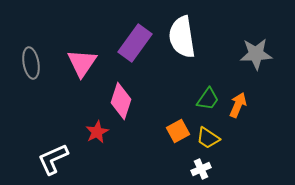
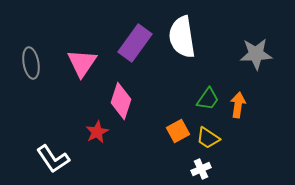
orange arrow: rotated 15 degrees counterclockwise
white L-shape: rotated 100 degrees counterclockwise
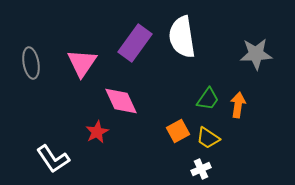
pink diamond: rotated 42 degrees counterclockwise
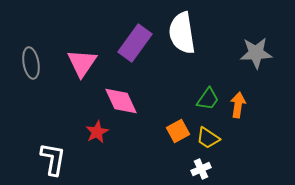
white semicircle: moved 4 px up
gray star: moved 1 px up
white L-shape: rotated 136 degrees counterclockwise
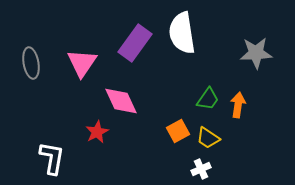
white L-shape: moved 1 px left, 1 px up
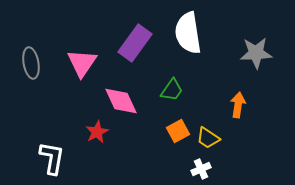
white semicircle: moved 6 px right
green trapezoid: moved 36 px left, 9 px up
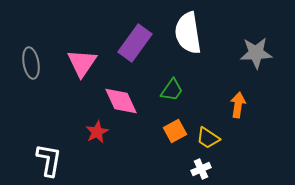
orange square: moved 3 px left
white L-shape: moved 3 px left, 2 px down
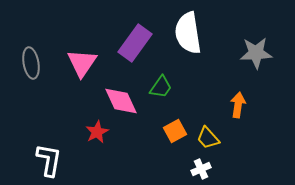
green trapezoid: moved 11 px left, 3 px up
yellow trapezoid: rotated 15 degrees clockwise
